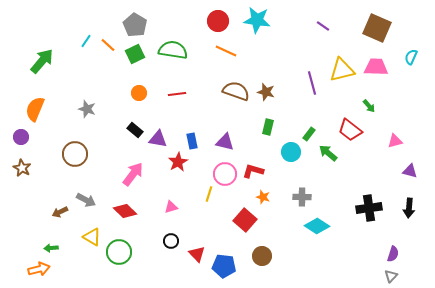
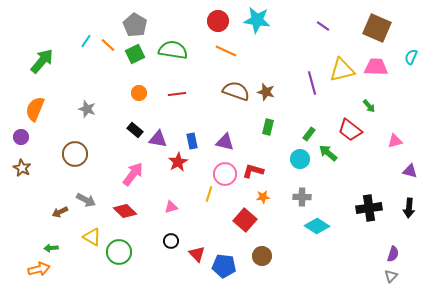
cyan circle at (291, 152): moved 9 px right, 7 px down
orange star at (263, 197): rotated 24 degrees counterclockwise
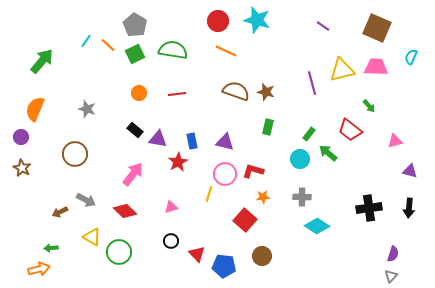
cyan star at (257, 20): rotated 8 degrees clockwise
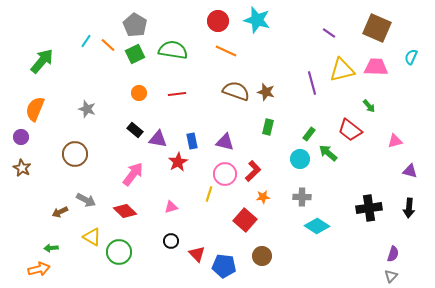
purple line at (323, 26): moved 6 px right, 7 px down
red L-shape at (253, 171): rotated 120 degrees clockwise
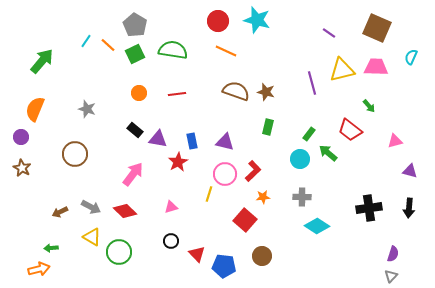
gray arrow at (86, 200): moved 5 px right, 7 px down
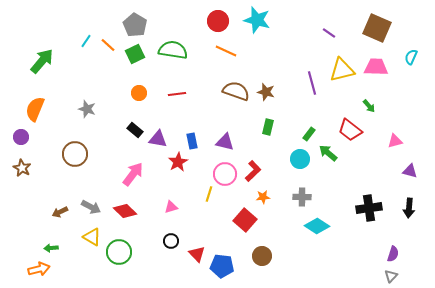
blue pentagon at (224, 266): moved 2 px left
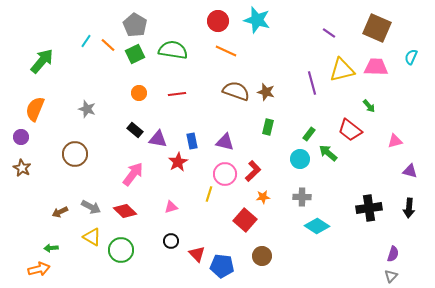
green circle at (119, 252): moved 2 px right, 2 px up
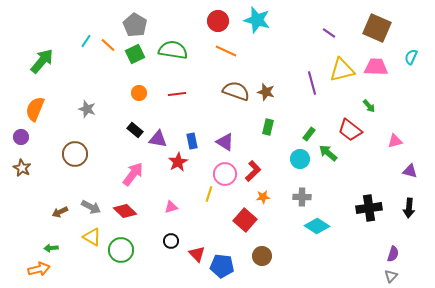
purple triangle at (225, 142): rotated 18 degrees clockwise
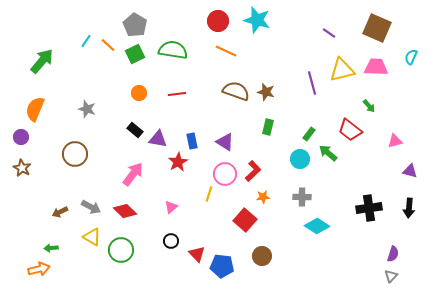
pink triangle at (171, 207): rotated 24 degrees counterclockwise
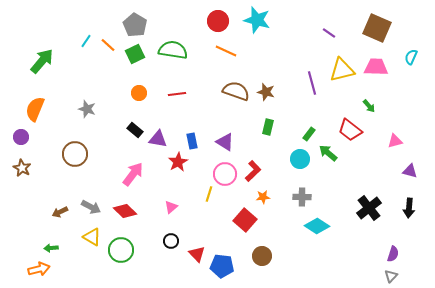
black cross at (369, 208): rotated 30 degrees counterclockwise
